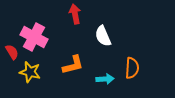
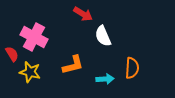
red arrow: moved 8 px right; rotated 132 degrees clockwise
red semicircle: moved 2 px down
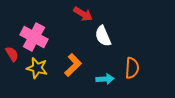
orange L-shape: rotated 30 degrees counterclockwise
yellow star: moved 7 px right, 4 px up
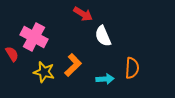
yellow star: moved 7 px right, 4 px down
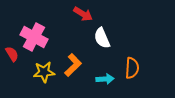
white semicircle: moved 1 px left, 2 px down
yellow star: rotated 20 degrees counterclockwise
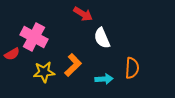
red semicircle: rotated 91 degrees clockwise
cyan arrow: moved 1 px left
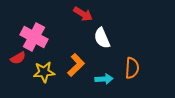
red semicircle: moved 6 px right, 4 px down
orange L-shape: moved 3 px right
